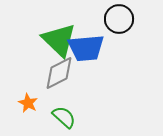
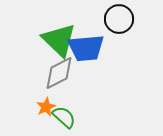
orange star: moved 18 px right, 4 px down; rotated 18 degrees clockwise
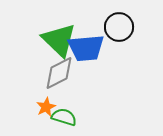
black circle: moved 8 px down
green semicircle: rotated 25 degrees counterclockwise
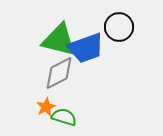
green triangle: rotated 30 degrees counterclockwise
blue trapezoid: rotated 15 degrees counterclockwise
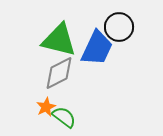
blue trapezoid: moved 11 px right; rotated 45 degrees counterclockwise
green semicircle: rotated 20 degrees clockwise
